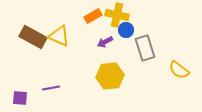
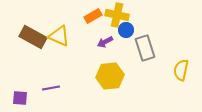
yellow semicircle: moved 2 px right; rotated 65 degrees clockwise
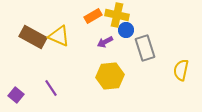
purple line: rotated 66 degrees clockwise
purple square: moved 4 px left, 3 px up; rotated 35 degrees clockwise
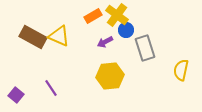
yellow cross: rotated 25 degrees clockwise
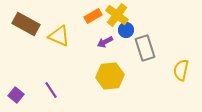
brown rectangle: moved 7 px left, 13 px up
purple line: moved 2 px down
